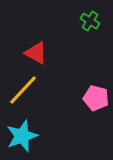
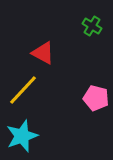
green cross: moved 2 px right, 5 px down
red triangle: moved 7 px right
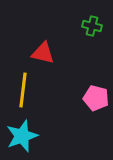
green cross: rotated 18 degrees counterclockwise
red triangle: rotated 15 degrees counterclockwise
yellow line: rotated 36 degrees counterclockwise
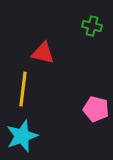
yellow line: moved 1 px up
pink pentagon: moved 11 px down
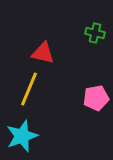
green cross: moved 3 px right, 7 px down
yellow line: moved 6 px right; rotated 16 degrees clockwise
pink pentagon: moved 11 px up; rotated 25 degrees counterclockwise
